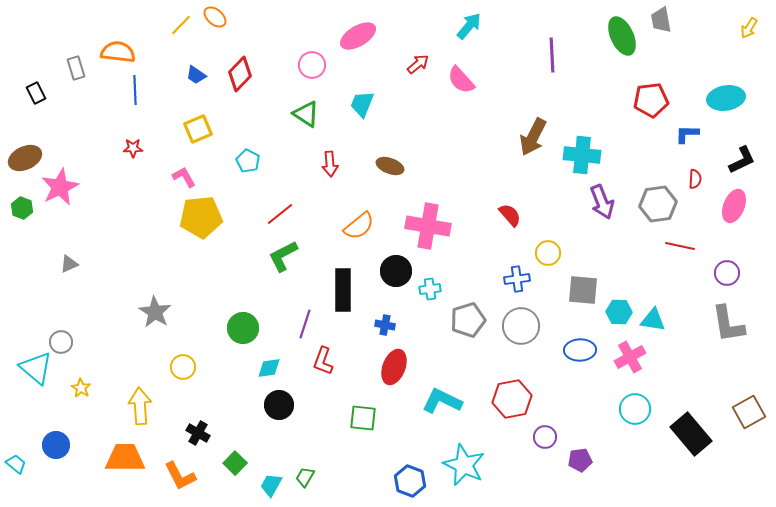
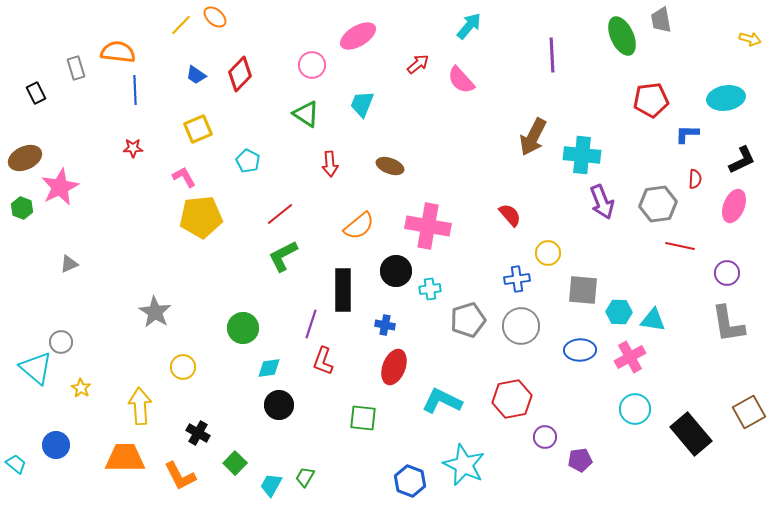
yellow arrow at (749, 28): moved 1 px right, 11 px down; rotated 105 degrees counterclockwise
purple line at (305, 324): moved 6 px right
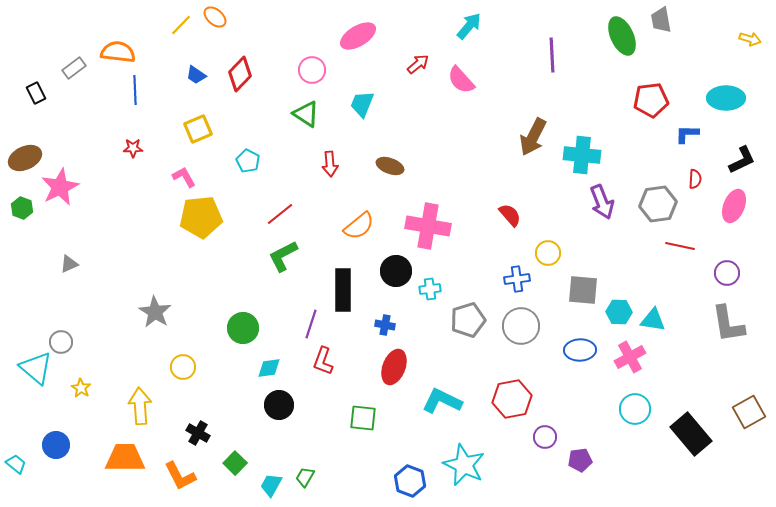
pink circle at (312, 65): moved 5 px down
gray rectangle at (76, 68): moved 2 px left; rotated 70 degrees clockwise
cyan ellipse at (726, 98): rotated 9 degrees clockwise
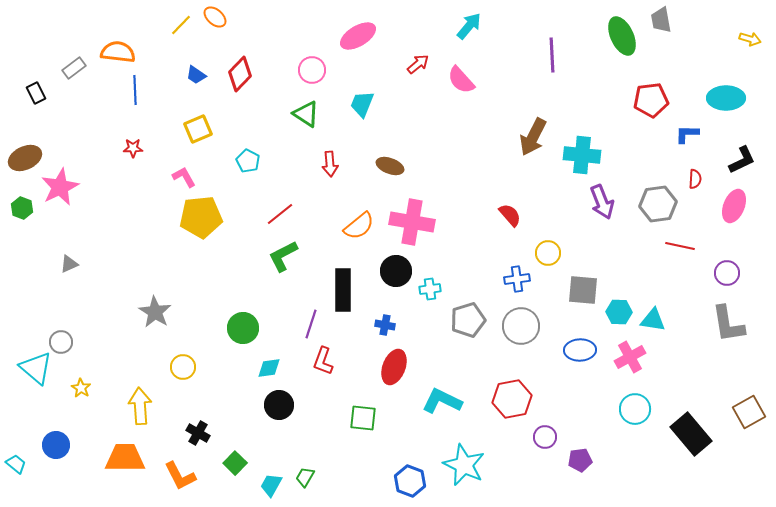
pink cross at (428, 226): moved 16 px left, 4 px up
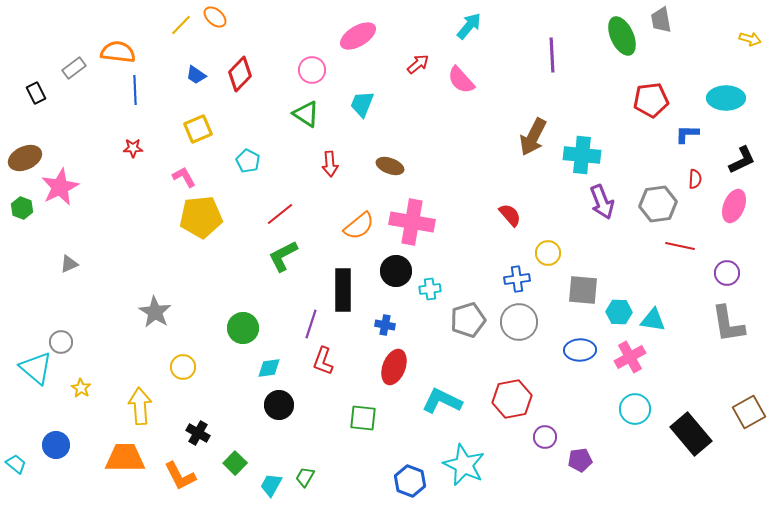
gray circle at (521, 326): moved 2 px left, 4 px up
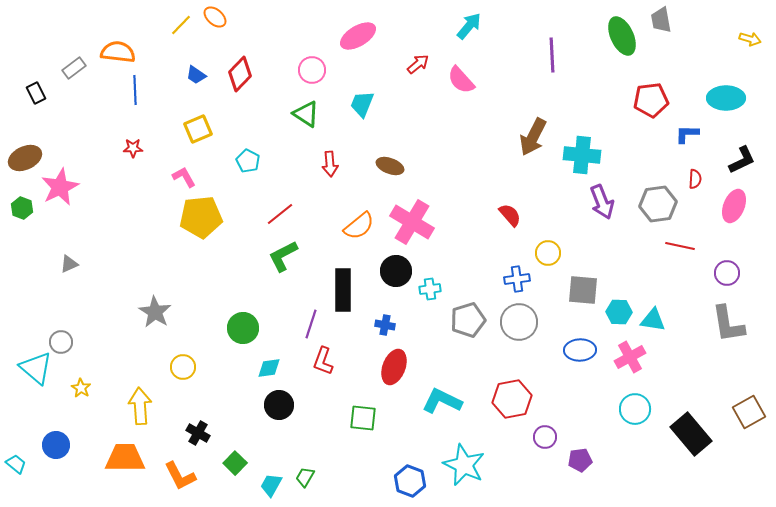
pink cross at (412, 222): rotated 21 degrees clockwise
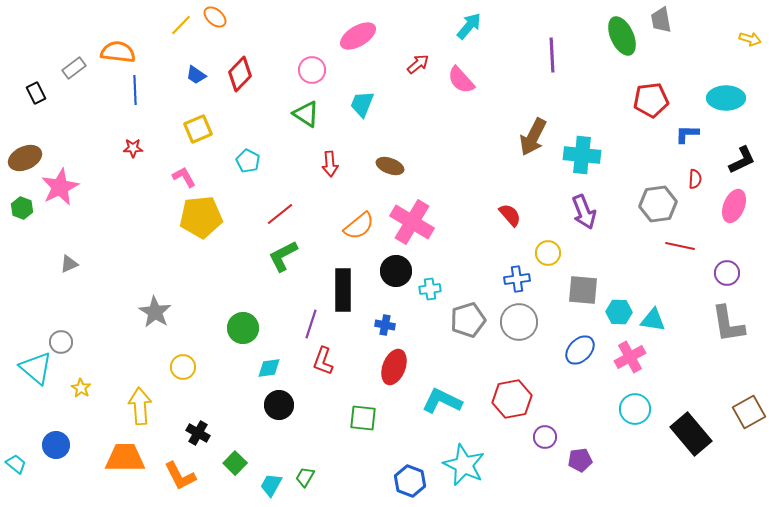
purple arrow at (602, 202): moved 18 px left, 10 px down
blue ellipse at (580, 350): rotated 44 degrees counterclockwise
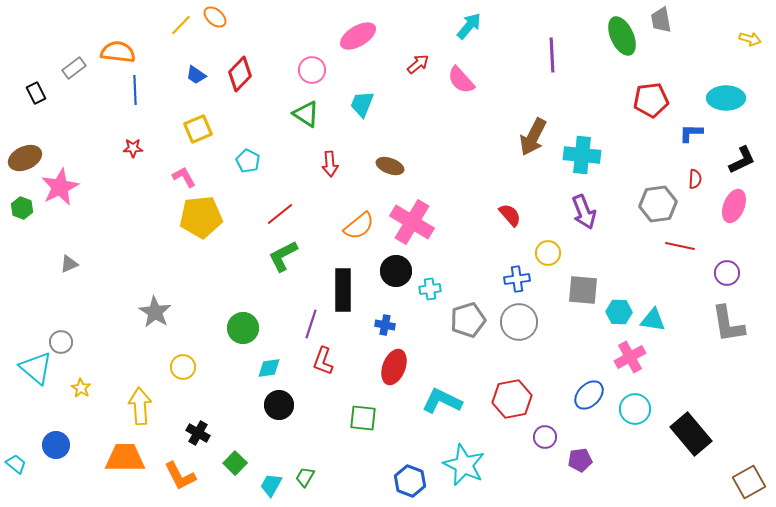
blue L-shape at (687, 134): moved 4 px right, 1 px up
blue ellipse at (580, 350): moved 9 px right, 45 px down
brown square at (749, 412): moved 70 px down
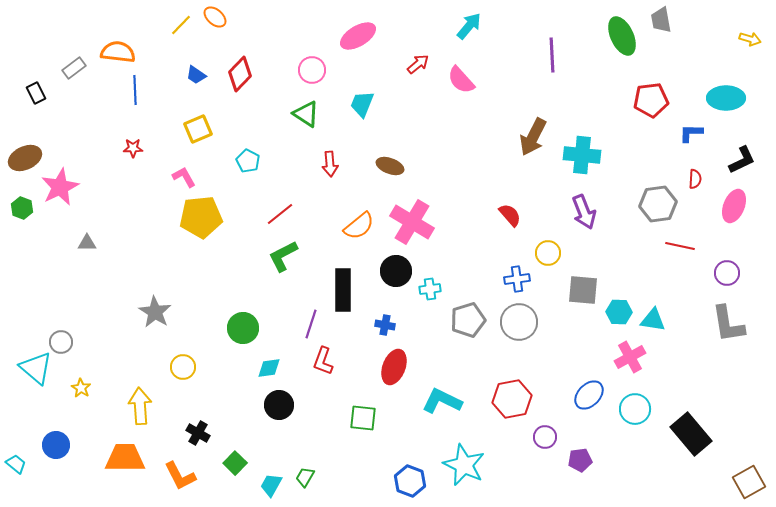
gray triangle at (69, 264): moved 18 px right, 21 px up; rotated 24 degrees clockwise
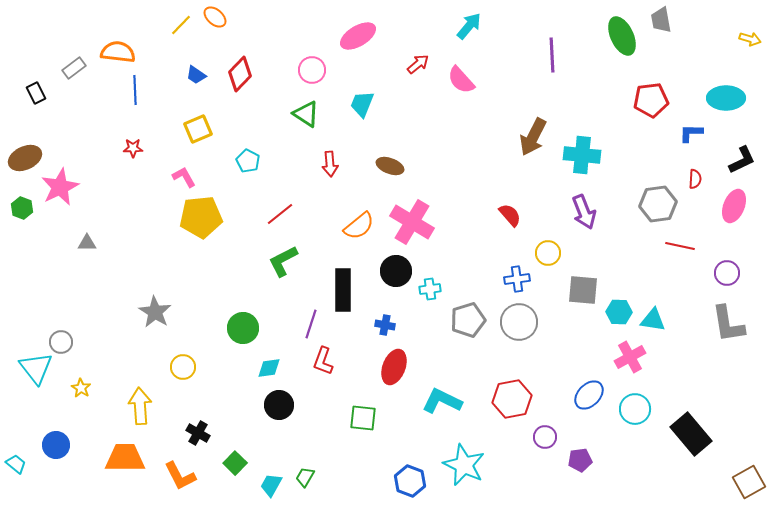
green L-shape at (283, 256): moved 5 px down
cyan triangle at (36, 368): rotated 12 degrees clockwise
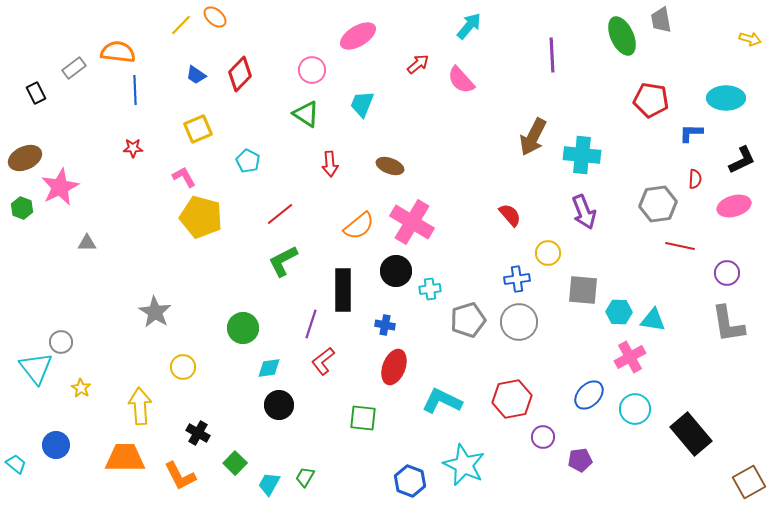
red pentagon at (651, 100): rotated 16 degrees clockwise
pink ellipse at (734, 206): rotated 52 degrees clockwise
yellow pentagon at (201, 217): rotated 21 degrees clockwise
red L-shape at (323, 361): rotated 32 degrees clockwise
purple circle at (545, 437): moved 2 px left
cyan trapezoid at (271, 485): moved 2 px left, 1 px up
